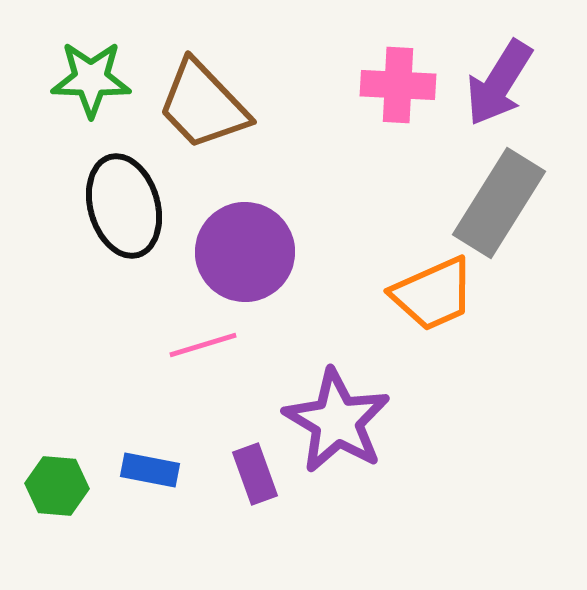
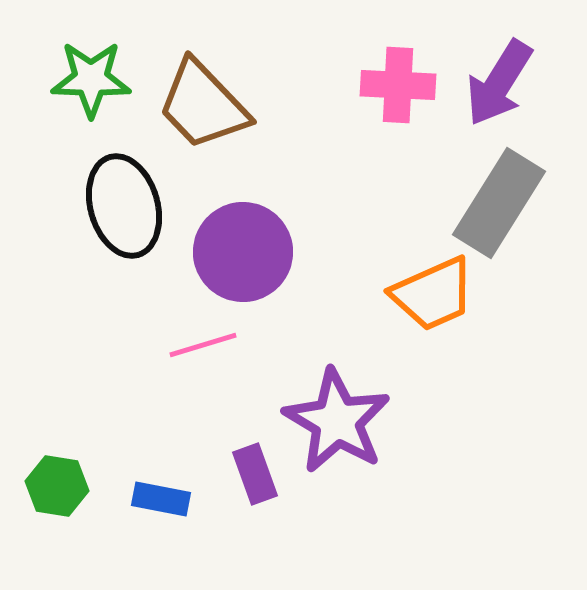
purple circle: moved 2 px left
blue rectangle: moved 11 px right, 29 px down
green hexagon: rotated 4 degrees clockwise
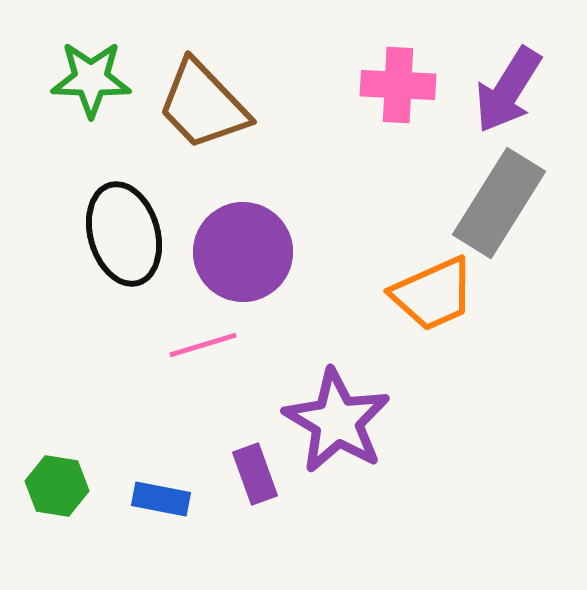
purple arrow: moved 9 px right, 7 px down
black ellipse: moved 28 px down
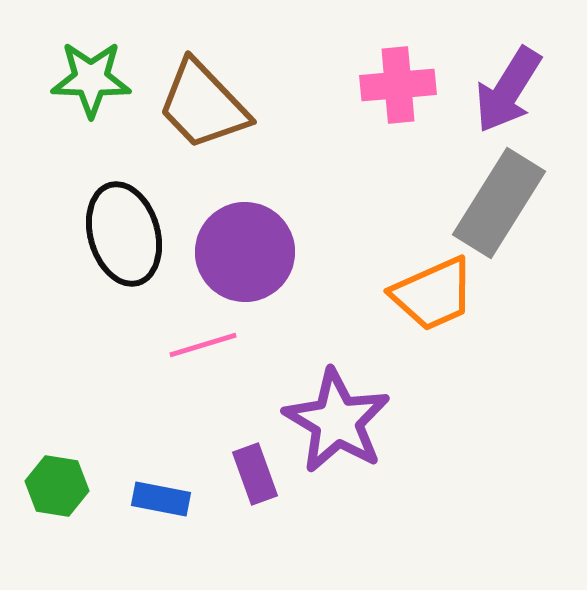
pink cross: rotated 8 degrees counterclockwise
purple circle: moved 2 px right
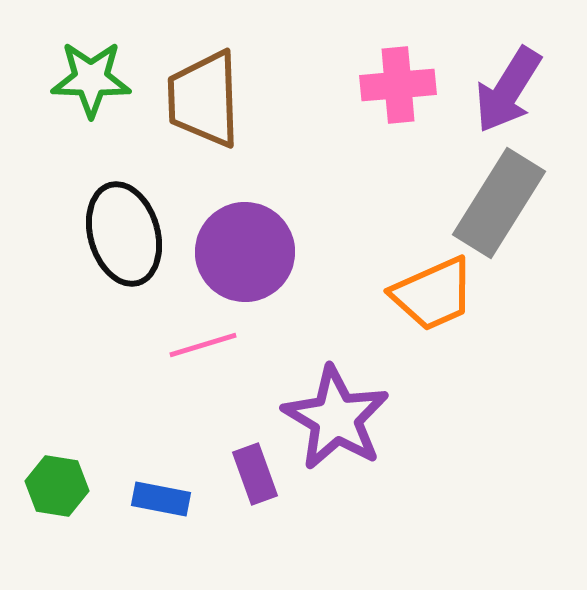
brown trapezoid: moved 1 px right, 6 px up; rotated 42 degrees clockwise
purple star: moved 1 px left, 3 px up
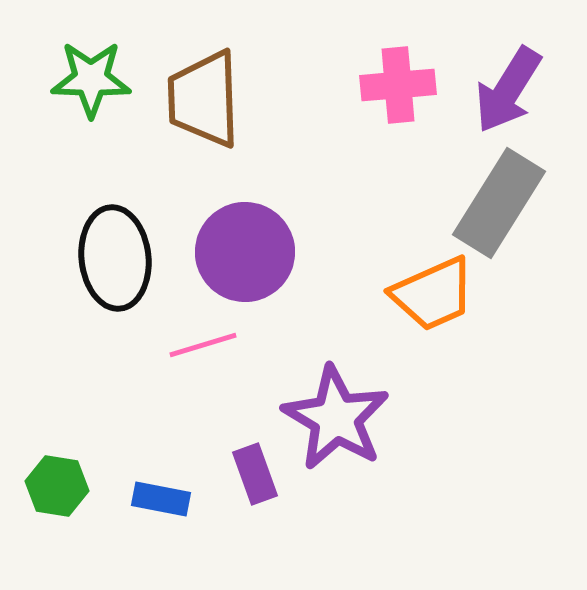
black ellipse: moved 9 px left, 24 px down; rotated 10 degrees clockwise
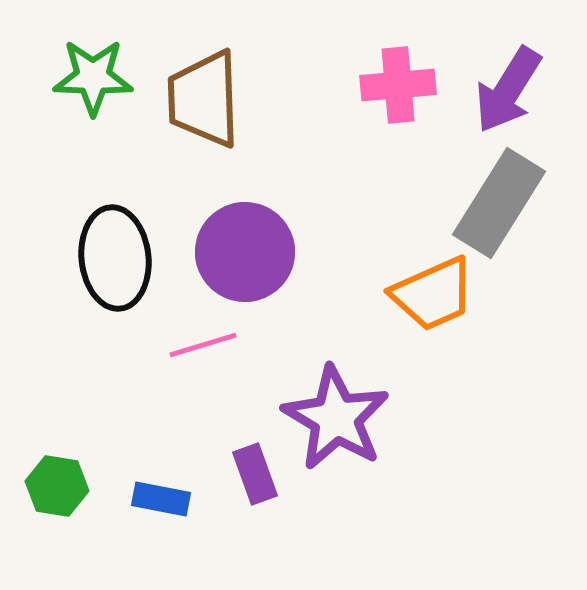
green star: moved 2 px right, 2 px up
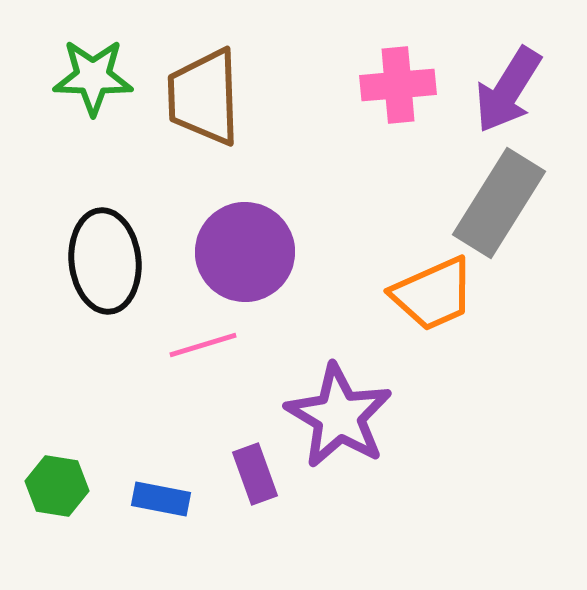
brown trapezoid: moved 2 px up
black ellipse: moved 10 px left, 3 px down
purple star: moved 3 px right, 2 px up
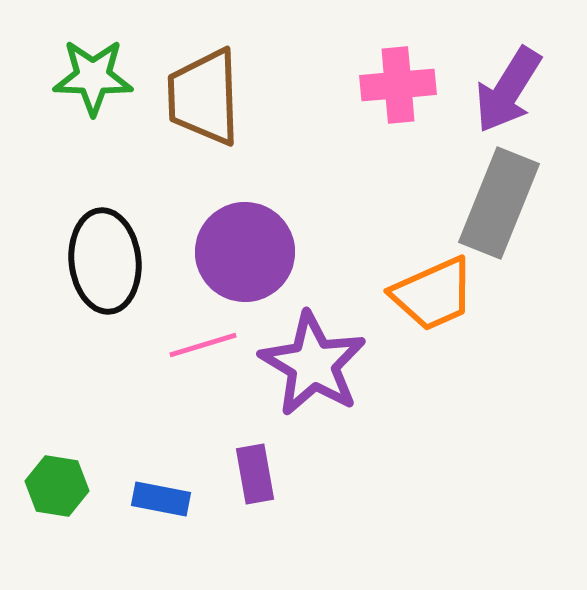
gray rectangle: rotated 10 degrees counterclockwise
purple star: moved 26 px left, 52 px up
purple rectangle: rotated 10 degrees clockwise
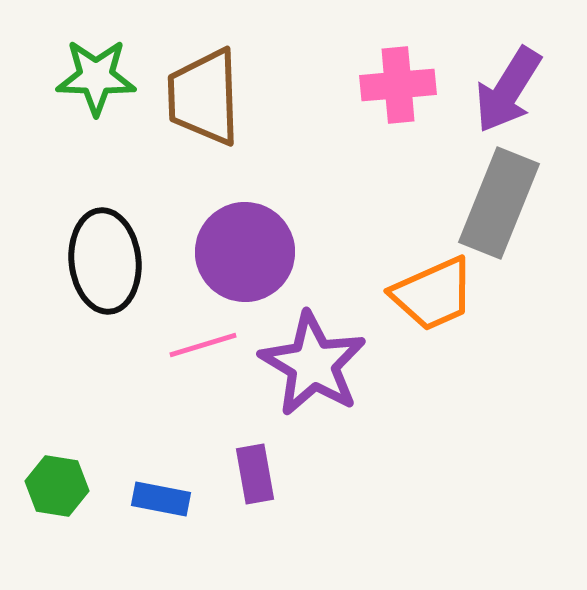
green star: moved 3 px right
